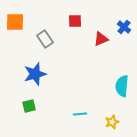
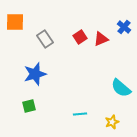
red square: moved 5 px right, 16 px down; rotated 32 degrees counterclockwise
cyan semicircle: moved 1 px left, 2 px down; rotated 55 degrees counterclockwise
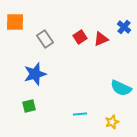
cyan semicircle: rotated 15 degrees counterclockwise
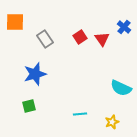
red triangle: moved 1 px right; rotated 42 degrees counterclockwise
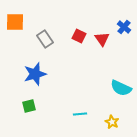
red square: moved 1 px left, 1 px up; rotated 32 degrees counterclockwise
yellow star: rotated 24 degrees counterclockwise
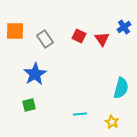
orange square: moved 9 px down
blue cross: rotated 16 degrees clockwise
blue star: rotated 15 degrees counterclockwise
cyan semicircle: rotated 100 degrees counterclockwise
green square: moved 1 px up
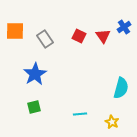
red triangle: moved 1 px right, 3 px up
green square: moved 5 px right, 2 px down
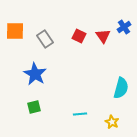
blue star: rotated 10 degrees counterclockwise
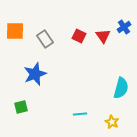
blue star: rotated 20 degrees clockwise
green square: moved 13 px left
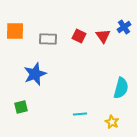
gray rectangle: moved 3 px right; rotated 54 degrees counterclockwise
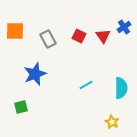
gray rectangle: rotated 60 degrees clockwise
cyan semicircle: rotated 15 degrees counterclockwise
cyan line: moved 6 px right, 29 px up; rotated 24 degrees counterclockwise
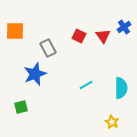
gray rectangle: moved 9 px down
